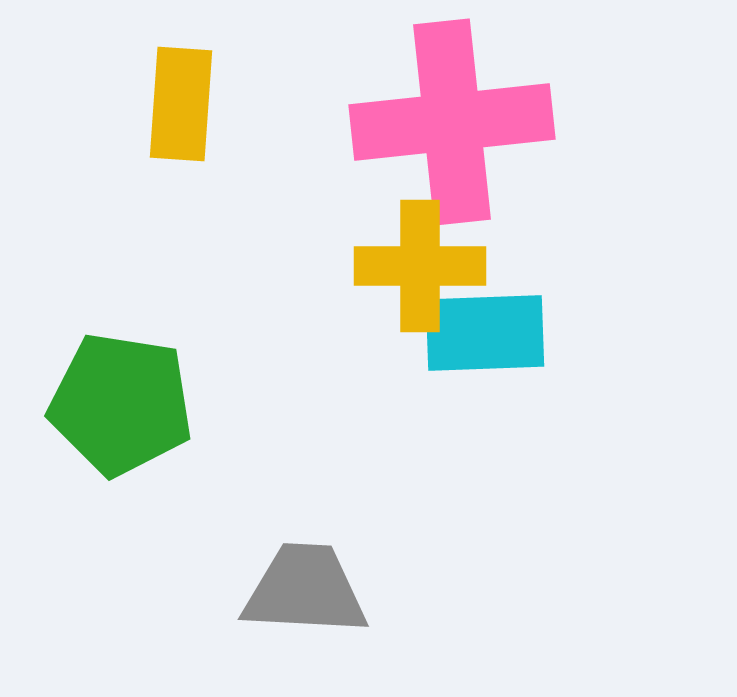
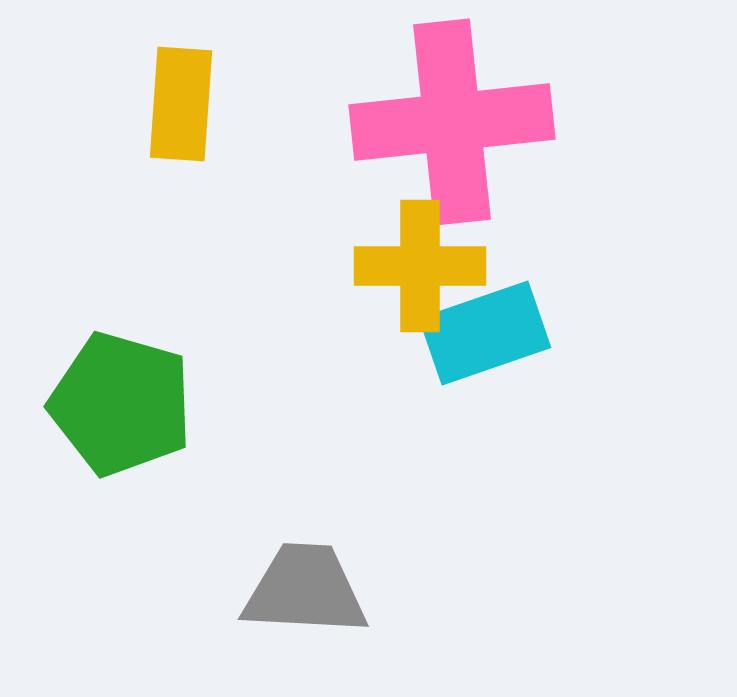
cyan rectangle: rotated 17 degrees counterclockwise
green pentagon: rotated 7 degrees clockwise
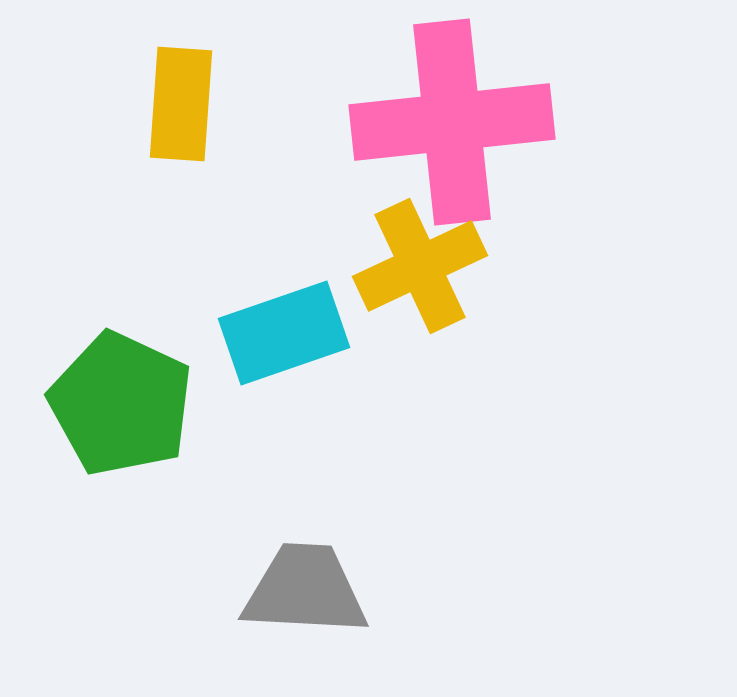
yellow cross: rotated 25 degrees counterclockwise
cyan rectangle: moved 201 px left
green pentagon: rotated 9 degrees clockwise
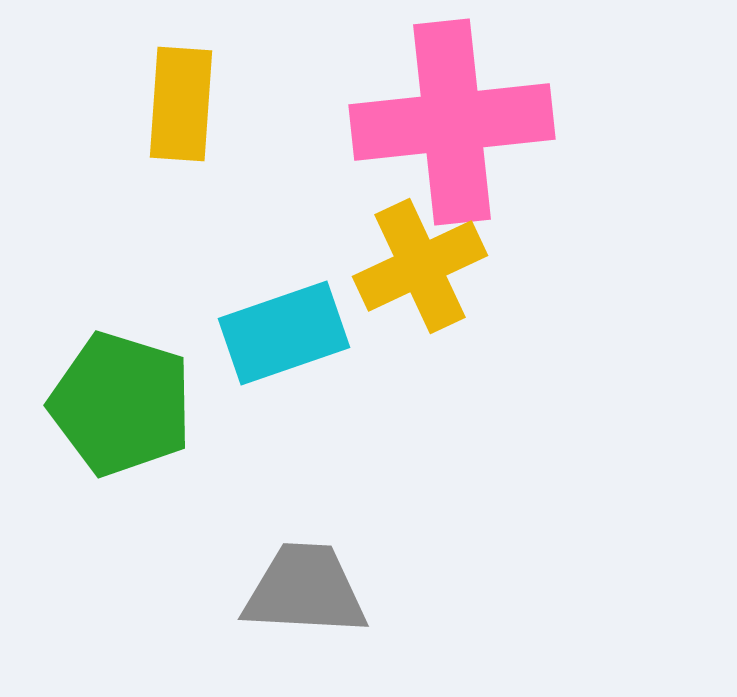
green pentagon: rotated 8 degrees counterclockwise
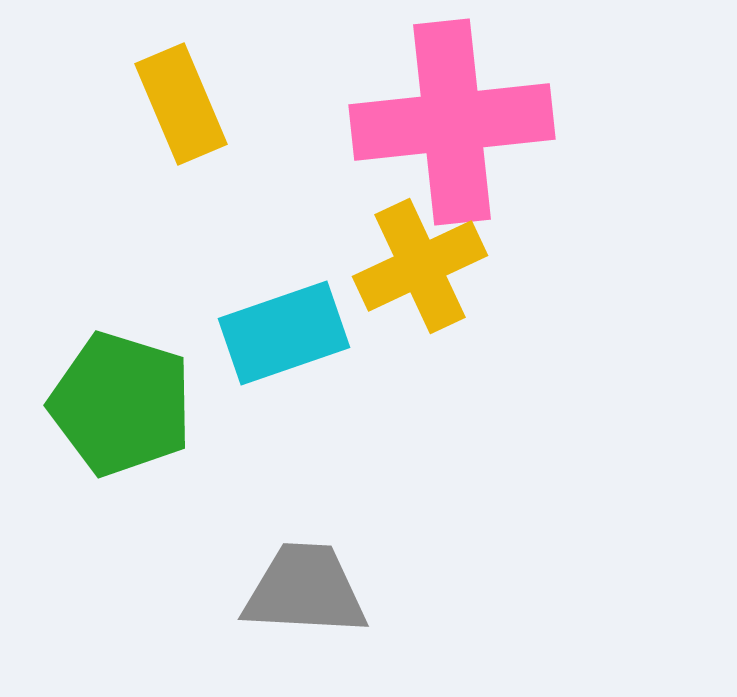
yellow rectangle: rotated 27 degrees counterclockwise
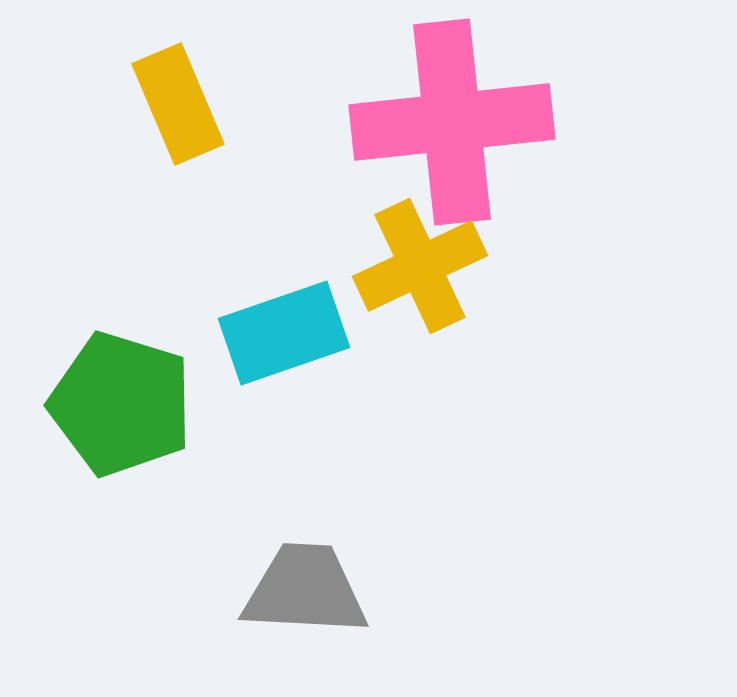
yellow rectangle: moved 3 px left
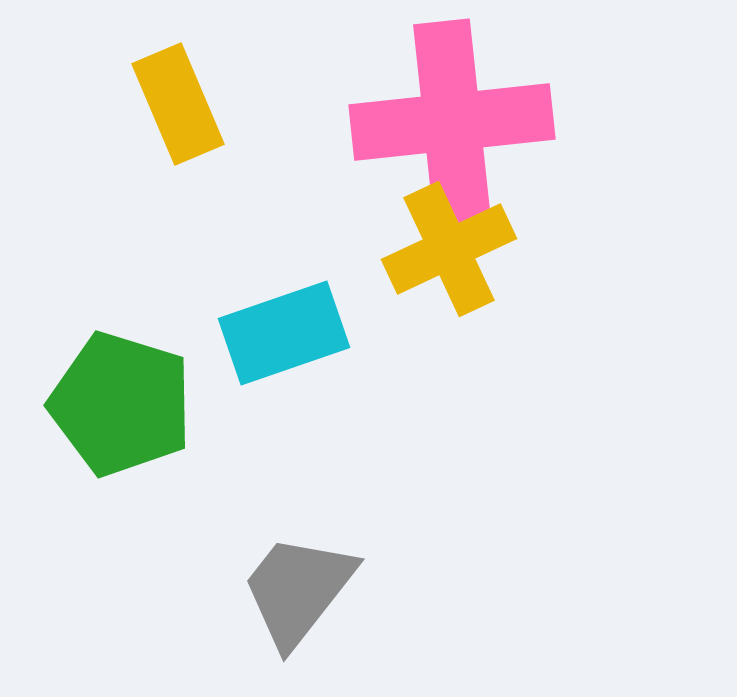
yellow cross: moved 29 px right, 17 px up
gray trapezoid: moved 7 px left; rotated 55 degrees counterclockwise
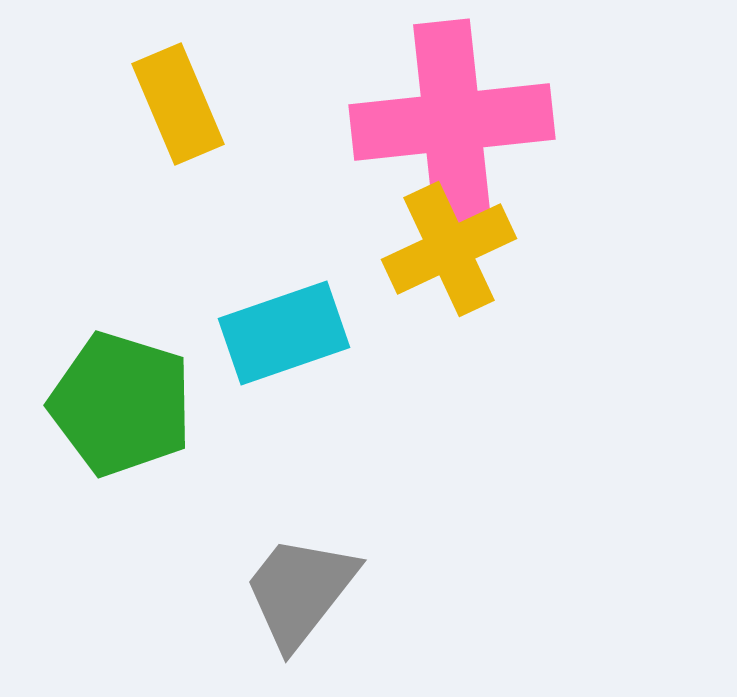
gray trapezoid: moved 2 px right, 1 px down
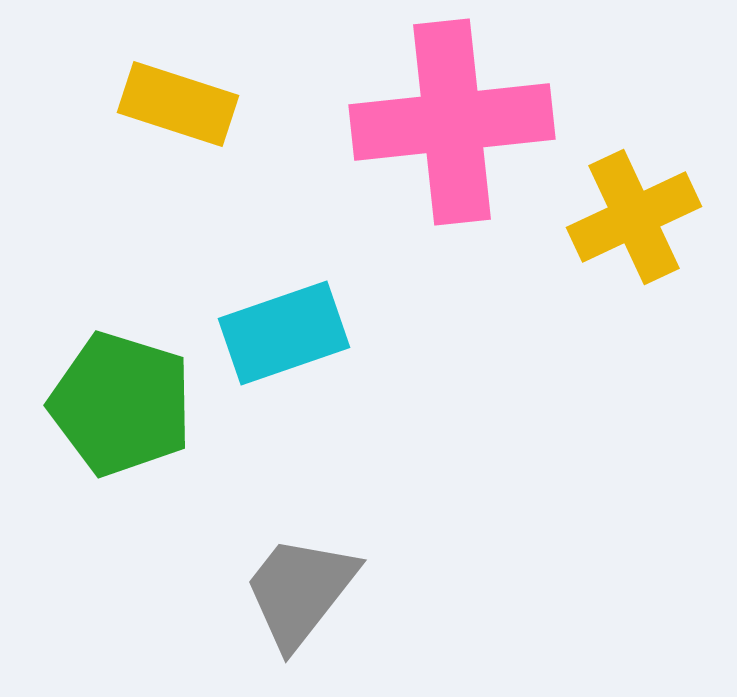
yellow rectangle: rotated 49 degrees counterclockwise
yellow cross: moved 185 px right, 32 px up
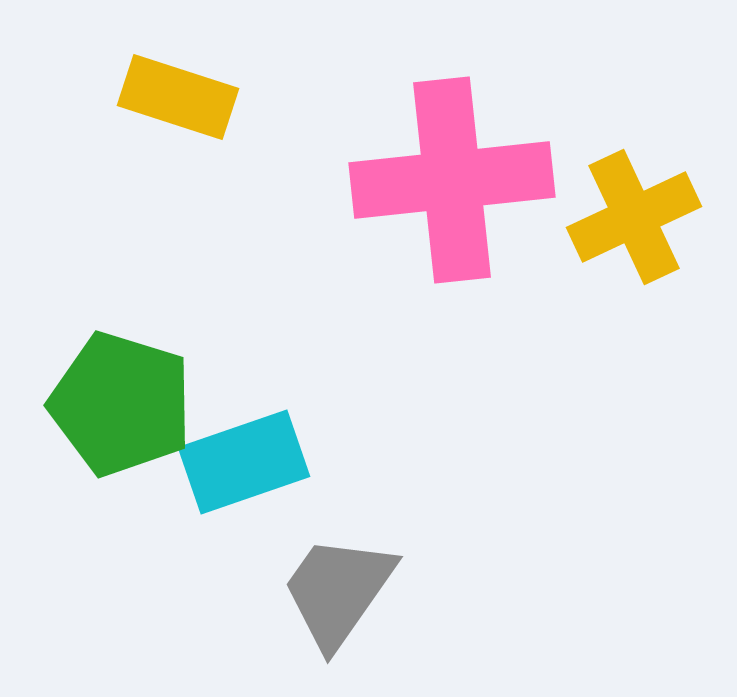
yellow rectangle: moved 7 px up
pink cross: moved 58 px down
cyan rectangle: moved 40 px left, 129 px down
gray trapezoid: moved 38 px right; rotated 3 degrees counterclockwise
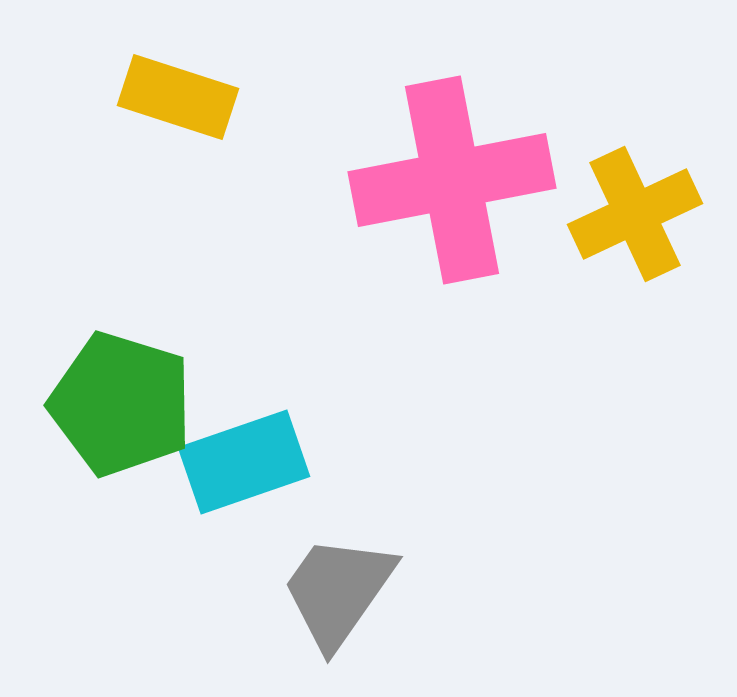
pink cross: rotated 5 degrees counterclockwise
yellow cross: moved 1 px right, 3 px up
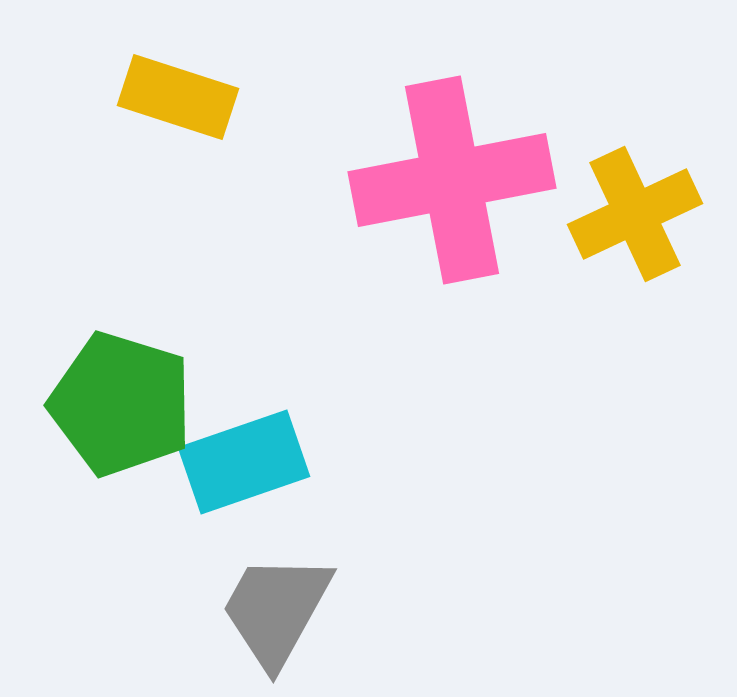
gray trapezoid: moved 62 px left, 19 px down; rotated 6 degrees counterclockwise
